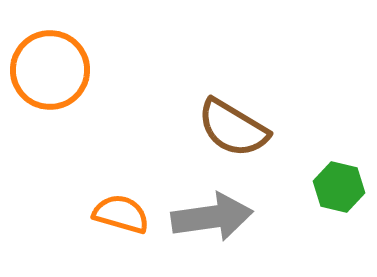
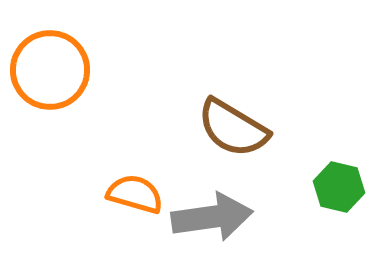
orange semicircle: moved 14 px right, 20 px up
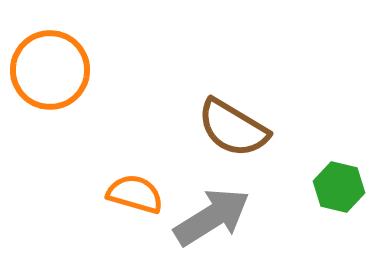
gray arrow: rotated 24 degrees counterclockwise
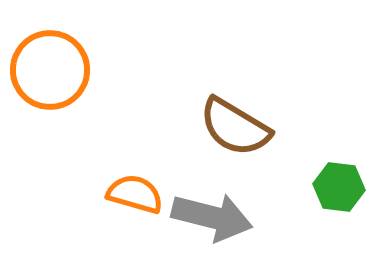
brown semicircle: moved 2 px right, 1 px up
green hexagon: rotated 6 degrees counterclockwise
gray arrow: rotated 46 degrees clockwise
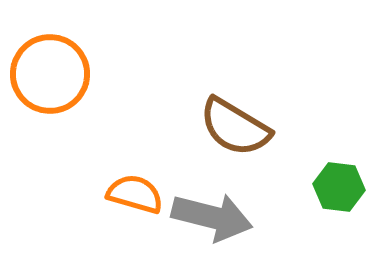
orange circle: moved 4 px down
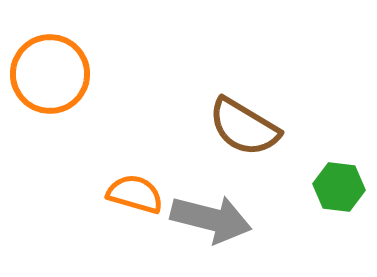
brown semicircle: moved 9 px right
gray arrow: moved 1 px left, 2 px down
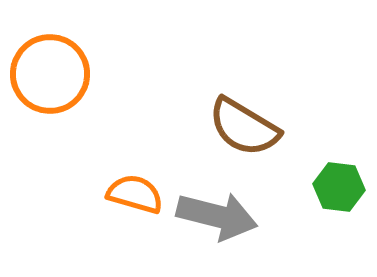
gray arrow: moved 6 px right, 3 px up
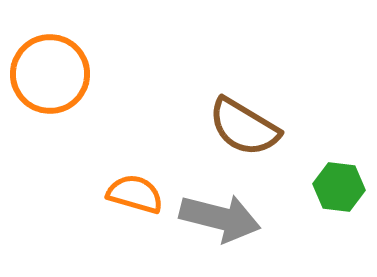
gray arrow: moved 3 px right, 2 px down
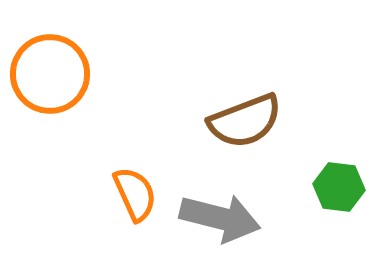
brown semicircle: moved 1 px right, 6 px up; rotated 52 degrees counterclockwise
orange semicircle: rotated 50 degrees clockwise
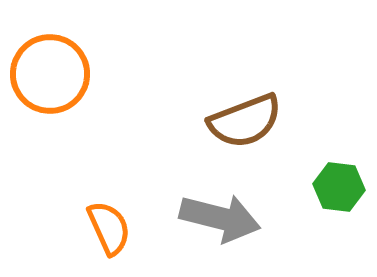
orange semicircle: moved 26 px left, 34 px down
